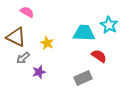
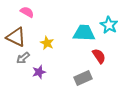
red semicircle: rotated 21 degrees clockwise
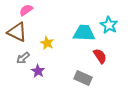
pink semicircle: moved 1 px left, 2 px up; rotated 64 degrees counterclockwise
brown triangle: moved 1 px right, 5 px up
red semicircle: moved 1 px right
purple star: moved 1 px left, 1 px up; rotated 24 degrees counterclockwise
gray rectangle: rotated 48 degrees clockwise
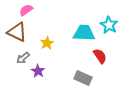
yellow star: rotated 16 degrees clockwise
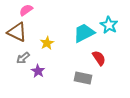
cyan trapezoid: rotated 30 degrees counterclockwise
red semicircle: moved 1 px left, 2 px down
gray rectangle: rotated 12 degrees counterclockwise
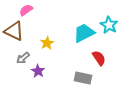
brown triangle: moved 3 px left, 1 px up
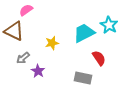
yellow star: moved 5 px right; rotated 16 degrees clockwise
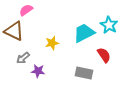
red semicircle: moved 5 px right, 3 px up
purple star: rotated 24 degrees counterclockwise
gray rectangle: moved 1 px right, 5 px up
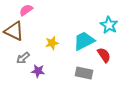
cyan trapezoid: moved 8 px down
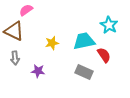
cyan trapezoid: rotated 15 degrees clockwise
gray arrow: moved 8 px left; rotated 56 degrees counterclockwise
gray rectangle: moved 1 px up; rotated 12 degrees clockwise
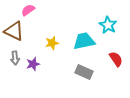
pink semicircle: moved 2 px right
cyan star: moved 1 px left
red semicircle: moved 12 px right, 4 px down
purple star: moved 5 px left, 7 px up; rotated 24 degrees counterclockwise
